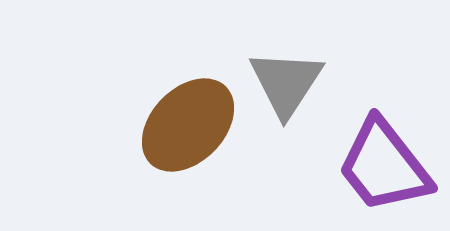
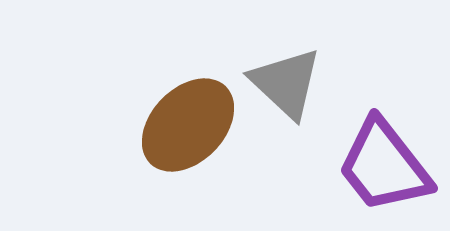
gray triangle: rotated 20 degrees counterclockwise
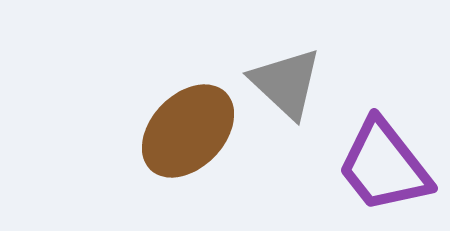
brown ellipse: moved 6 px down
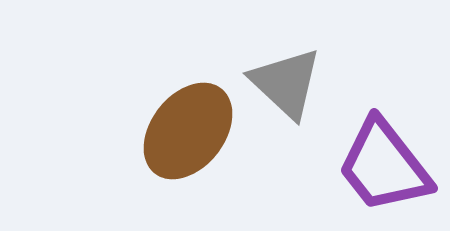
brown ellipse: rotated 6 degrees counterclockwise
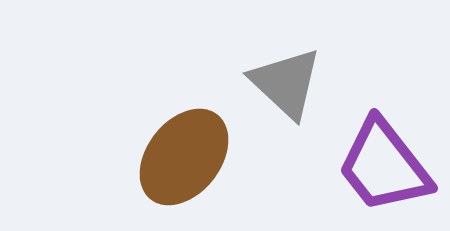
brown ellipse: moved 4 px left, 26 px down
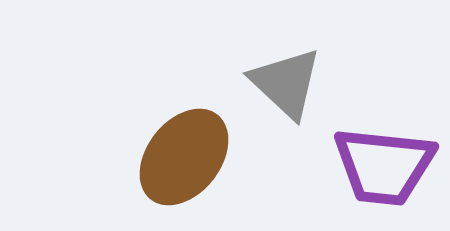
purple trapezoid: rotated 46 degrees counterclockwise
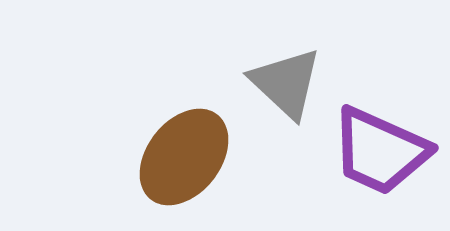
purple trapezoid: moved 4 px left, 15 px up; rotated 18 degrees clockwise
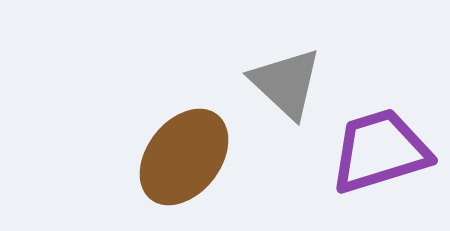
purple trapezoid: rotated 139 degrees clockwise
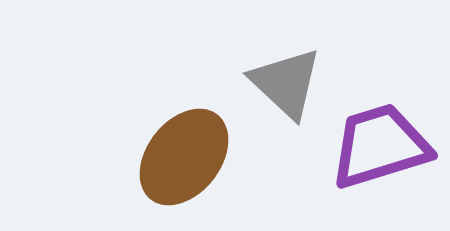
purple trapezoid: moved 5 px up
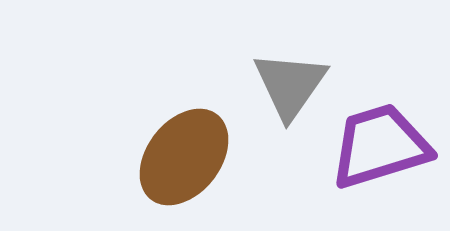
gray triangle: moved 4 px right, 2 px down; rotated 22 degrees clockwise
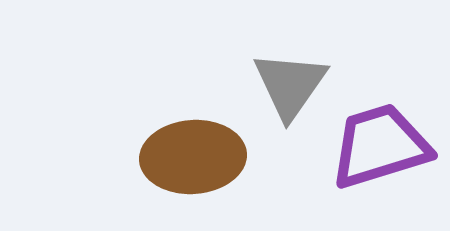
brown ellipse: moved 9 px right; rotated 48 degrees clockwise
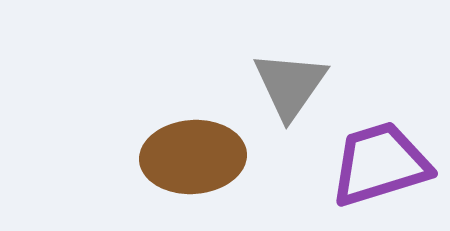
purple trapezoid: moved 18 px down
